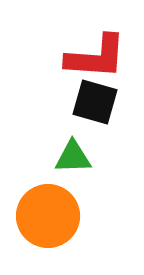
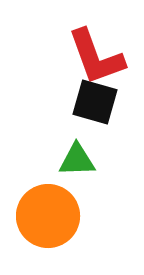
red L-shape: rotated 66 degrees clockwise
green triangle: moved 4 px right, 3 px down
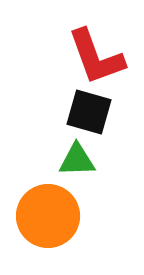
black square: moved 6 px left, 10 px down
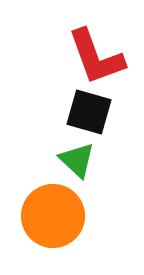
green triangle: rotated 45 degrees clockwise
orange circle: moved 5 px right
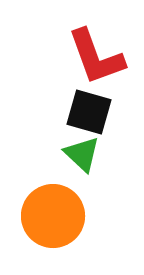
green triangle: moved 5 px right, 6 px up
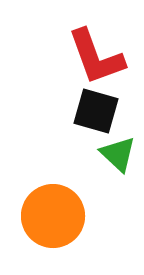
black square: moved 7 px right, 1 px up
green triangle: moved 36 px right
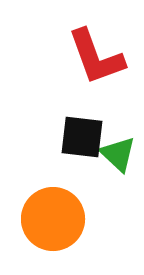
black square: moved 14 px left, 26 px down; rotated 9 degrees counterclockwise
orange circle: moved 3 px down
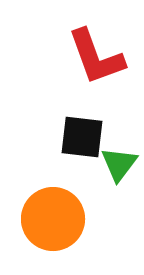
green triangle: moved 1 px right, 10 px down; rotated 24 degrees clockwise
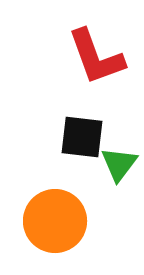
orange circle: moved 2 px right, 2 px down
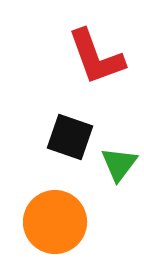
black square: moved 12 px left; rotated 12 degrees clockwise
orange circle: moved 1 px down
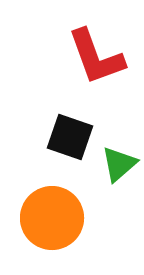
green triangle: rotated 12 degrees clockwise
orange circle: moved 3 px left, 4 px up
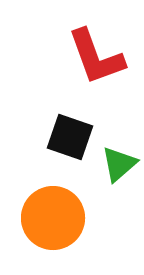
orange circle: moved 1 px right
